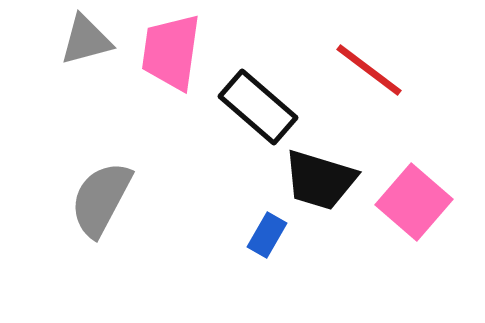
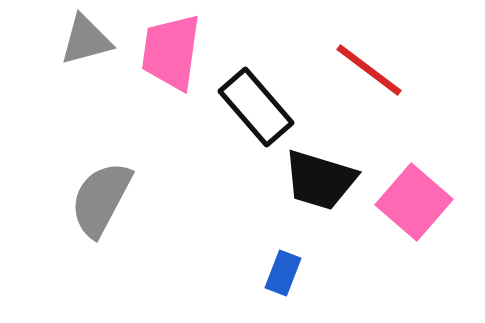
black rectangle: moved 2 px left; rotated 8 degrees clockwise
blue rectangle: moved 16 px right, 38 px down; rotated 9 degrees counterclockwise
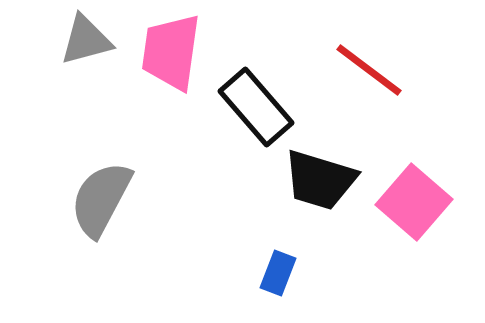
blue rectangle: moved 5 px left
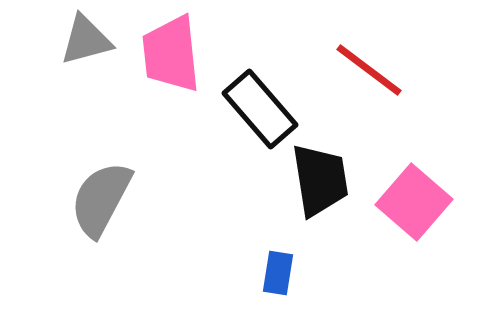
pink trapezoid: moved 2 px down; rotated 14 degrees counterclockwise
black rectangle: moved 4 px right, 2 px down
black trapezoid: rotated 116 degrees counterclockwise
blue rectangle: rotated 12 degrees counterclockwise
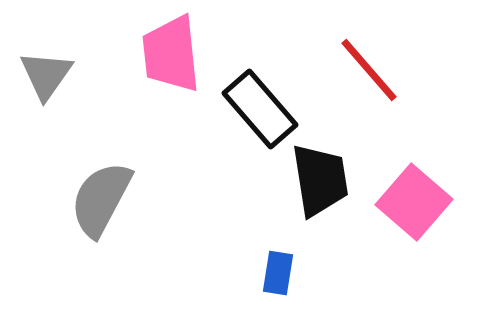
gray triangle: moved 40 px left, 35 px down; rotated 40 degrees counterclockwise
red line: rotated 12 degrees clockwise
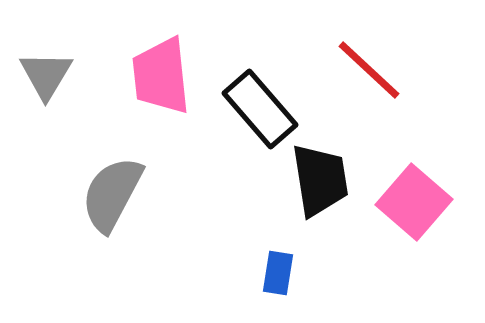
pink trapezoid: moved 10 px left, 22 px down
red line: rotated 6 degrees counterclockwise
gray triangle: rotated 4 degrees counterclockwise
gray semicircle: moved 11 px right, 5 px up
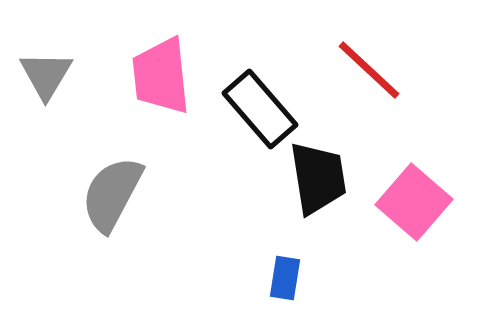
black trapezoid: moved 2 px left, 2 px up
blue rectangle: moved 7 px right, 5 px down
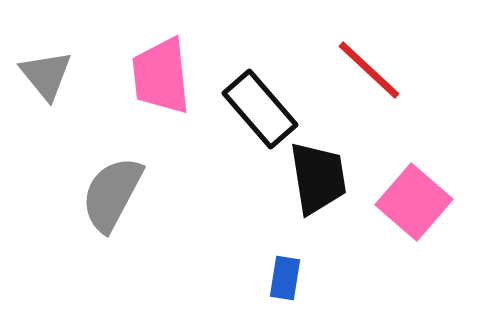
gray triangle: rotated 10 degrees counterclockwise
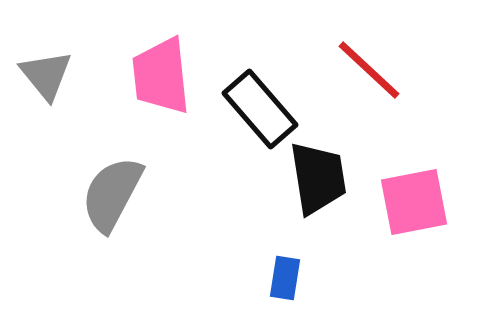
pink square: rotated 38 degrees clockwise
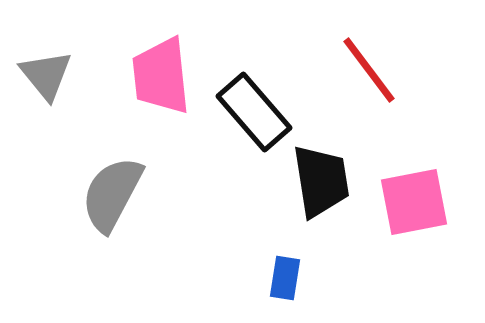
red line: rotated 10 degrees clockwise
black rectangle: moved 6 px left, 3 px down
black trapezoid: moved 3 px right, 3 px down
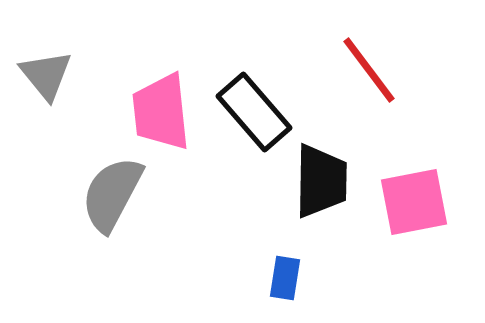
pink trapezoid: moved 36 px down
black trapezoid: rotated 10 degrees clockwise
